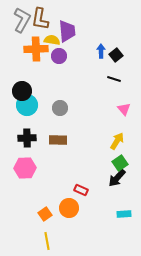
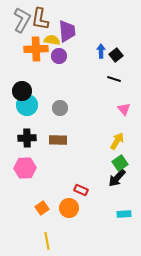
orange square: moved 3 px left, 6 px up
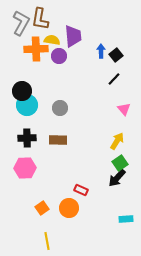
gray L-shape: moved 1 px left, 3 px down
purple trapezoid: moved 6 px right, 5 px down
black line: rotated 64 degrees counterclockwise
cyan rectangle: moved 2 px right, 5 px down
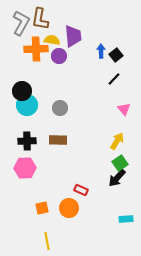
black cross: moved 3 px down
orange square: rotated 24 degrees clockwise
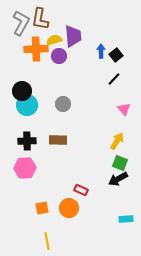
yellow semicircle: moved 2 px right; rotated 28 degrees counterclockwise
gray circle: moved 3 px right, 4 px up
green square: rotated 35 degrees counterclockwise
black arrow: moved 1 px right, 1 px down; rotated 18 degrees clockwise
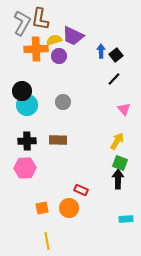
gray L-shape: moved 1 px right
purple trapezoid: rotated 120 degrees clockwise
gray circle: moved 2 px up
black arrow: rotated 120 degrees clockwise
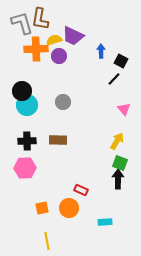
gray L-shape: rotated 45 degrees counterclockwise
black square: moved 5 px right, 6 px down; rotated 24 degrees counterclockwise
cyan rectangle: moved 21 px left, 3 px down
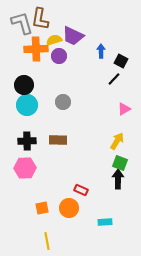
black circle: moved 2 px right, 6 px up
pink triangle: rotated 40 degrees clockwise
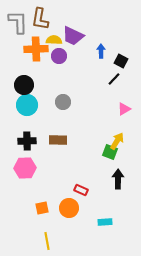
gray L-shape: moved 4 px left, 1 px up; rotated 15 degrees clockwise
yellow semicircle: rotated 21 degrees clockwise
green square: moved 10 px left, 11 px up
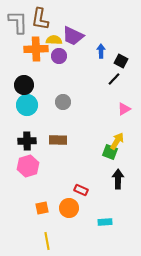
pink hexagon: moved 3 px right, 2 px up; rotated 15 degrees counterclockwise
